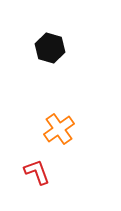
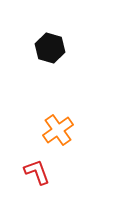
orange cross: moved 1 px left, 1 px down
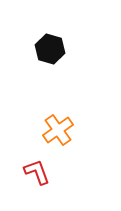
black hexagon: moved 1 px down
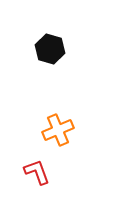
orange cross: rotated 12 degrees clockwise
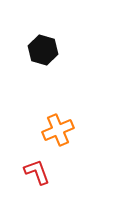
black hexagon: moved 7 px left, 1 px down
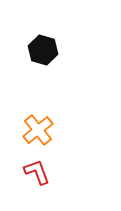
orange cross: moved 20 px left; rotated 16 degrees counterclockwise
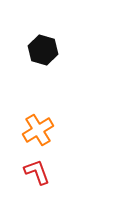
orange cross: rotated 8 degrees clockwise
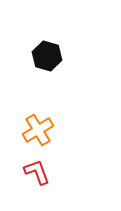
black hexagon: moved 4 px right, 6 px down
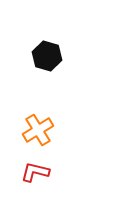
red L-shape: moved 2 px left; rotated 56 degrees counterclockwise
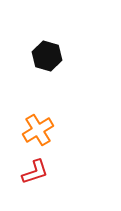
red L-shape: rotated 148 degrees clockwise
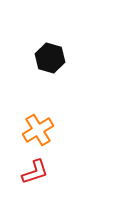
black hexagon: moved 3 px right, 2 px down
